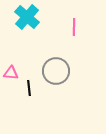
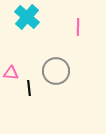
pink line: moved 4 px right
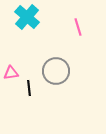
pink line: rotated 18 degrees counterclockwise
pink triangle: rotated 14 degrees counterclockwise
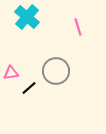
black line: rotated 56 degrees clockwise
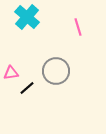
black line: moved 2 px left
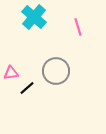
cyan cross: moved 7 px right
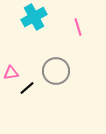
cyan cross: rotated 20 degrees clockwise
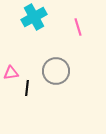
black line: rotated 42 degrees counterclockwise
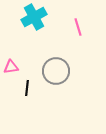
pink triangle: moved 6 px up
